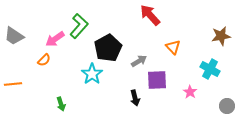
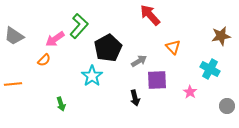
cyan star: moved 2 px down
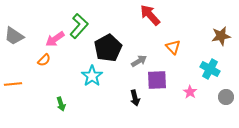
gray circle: moved 1 px left, 9 px up
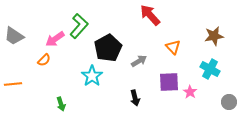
brown star: moved 7 px left
purple square: moved 12 px right, 2 px down
gray circle: moved 3 px right, 5 px down
